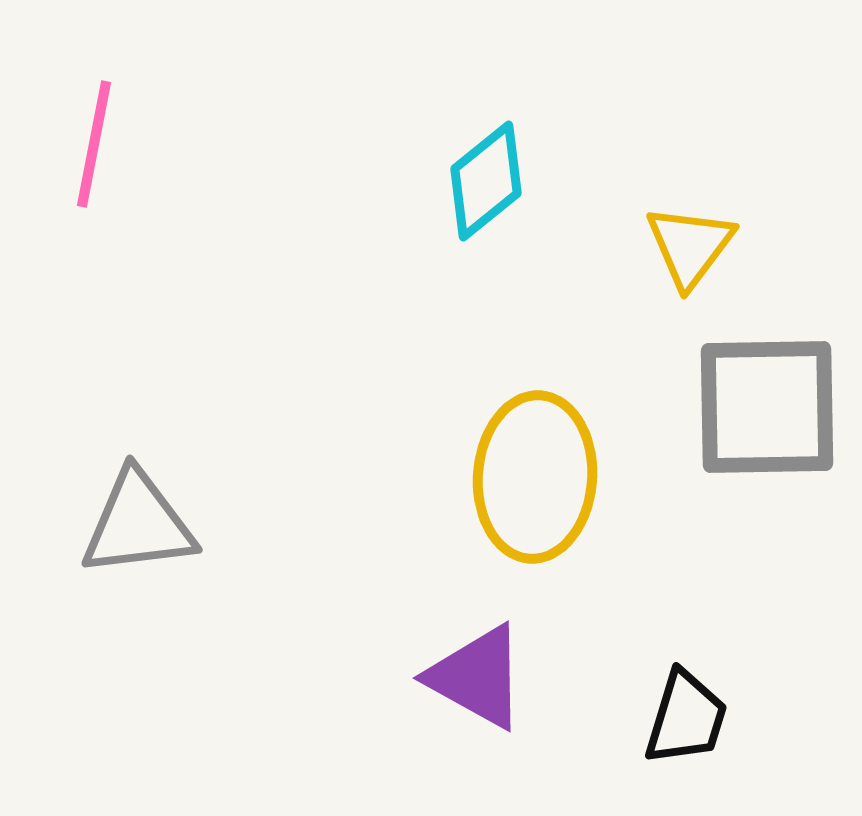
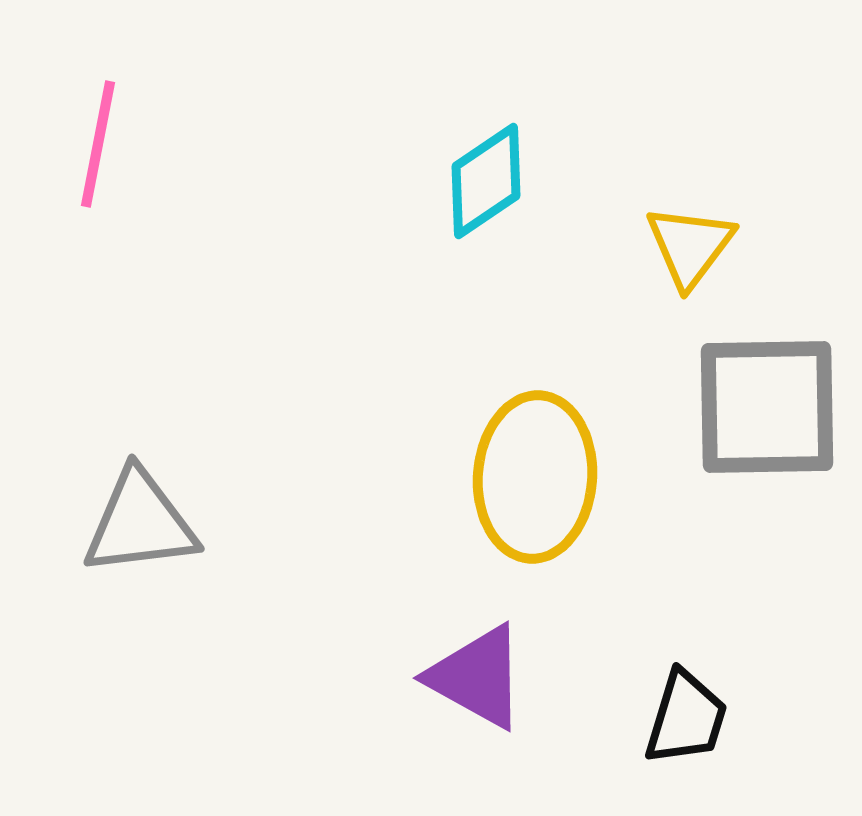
pink line: moved 4 px right
cyan diamond: rotated 5 degrees clockwise
gray triangle: moved 2 px right, 1 px up
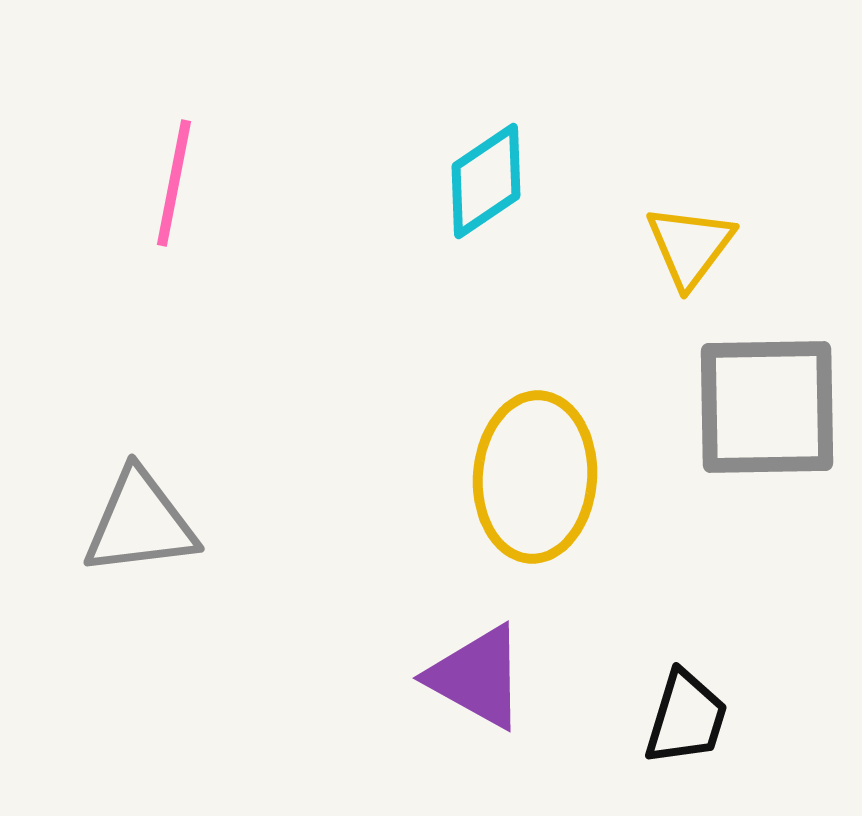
pink line: moved 76 px right, 39 px down
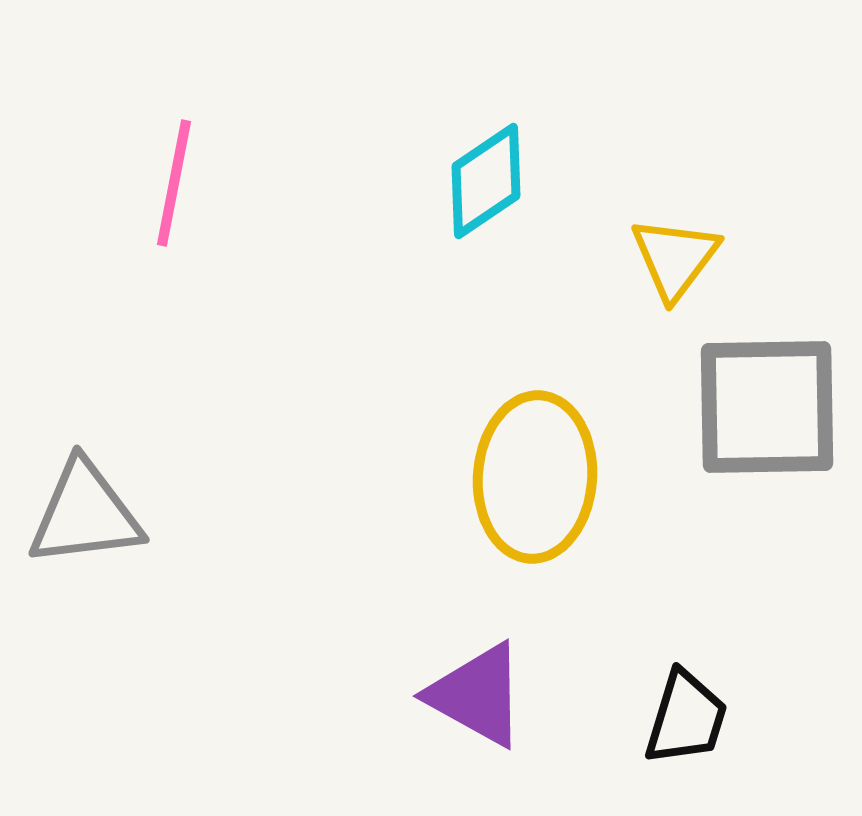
yellow triangle: moved 15 px left, 12 px down
gray triangle: moved 55 px left, 9 px up
purple triangle: moved 18 px down
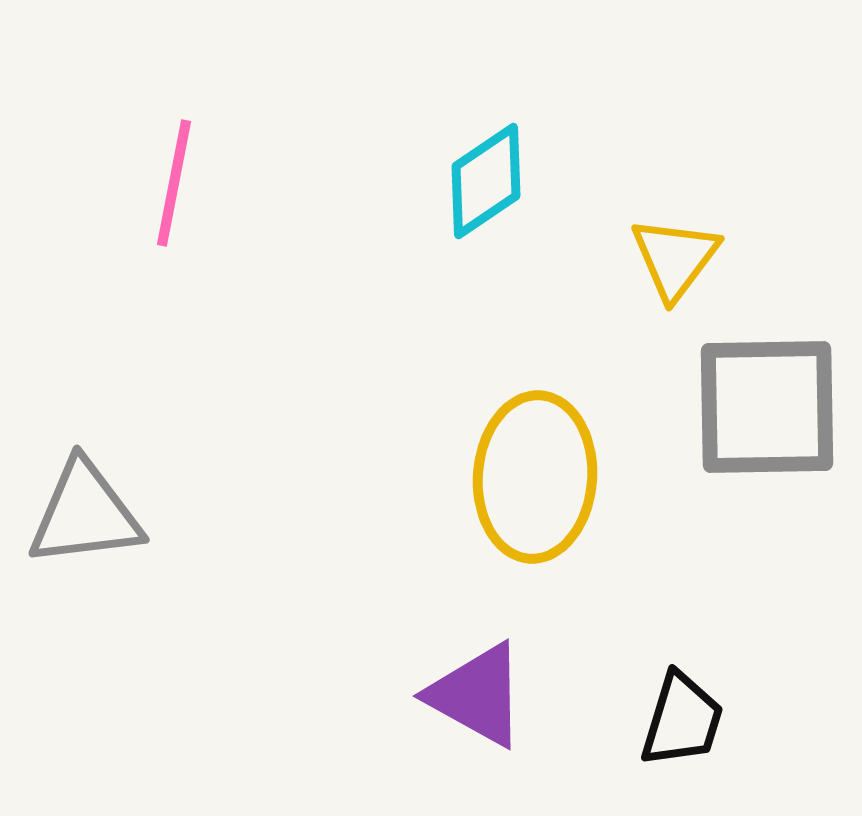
black trapezoid: moved 4 px left, 2 px down
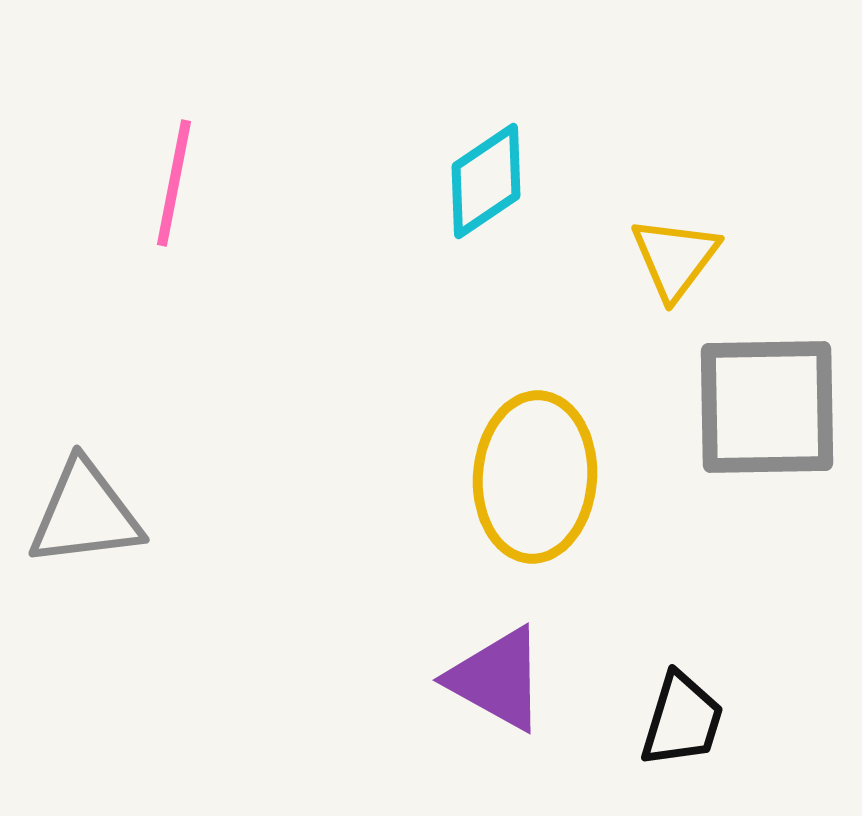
purple triangle: moved 20 px right, 16 px up
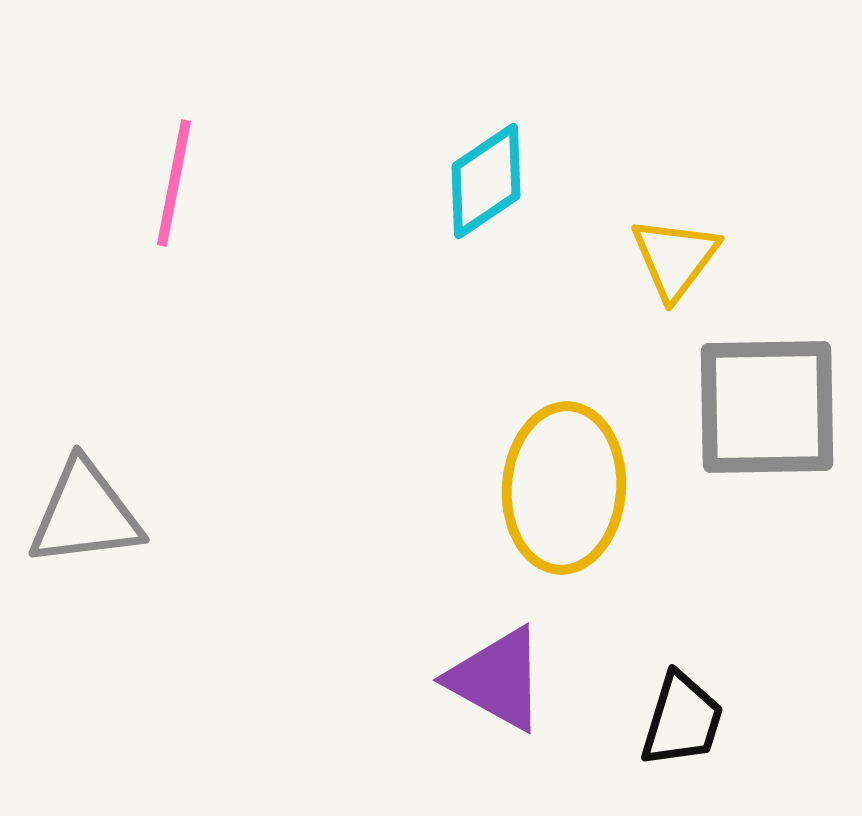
yellow ellipse: moved 29 px right, 11 px down
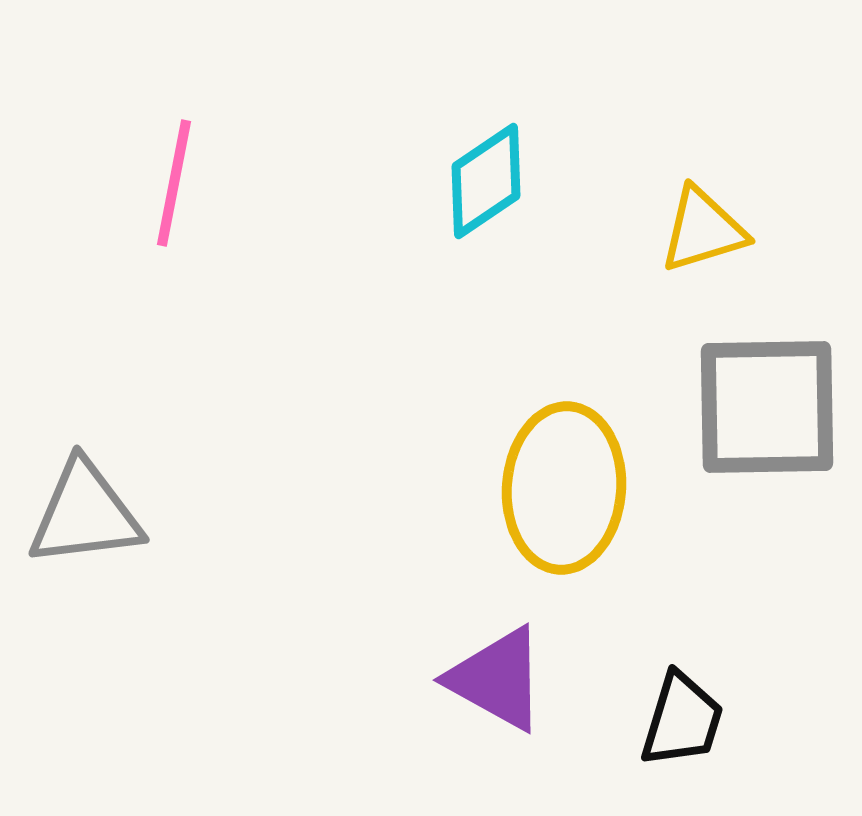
yellow triangle: moved 28 px right, 28 px up; rotated 36 degrees clockwise
